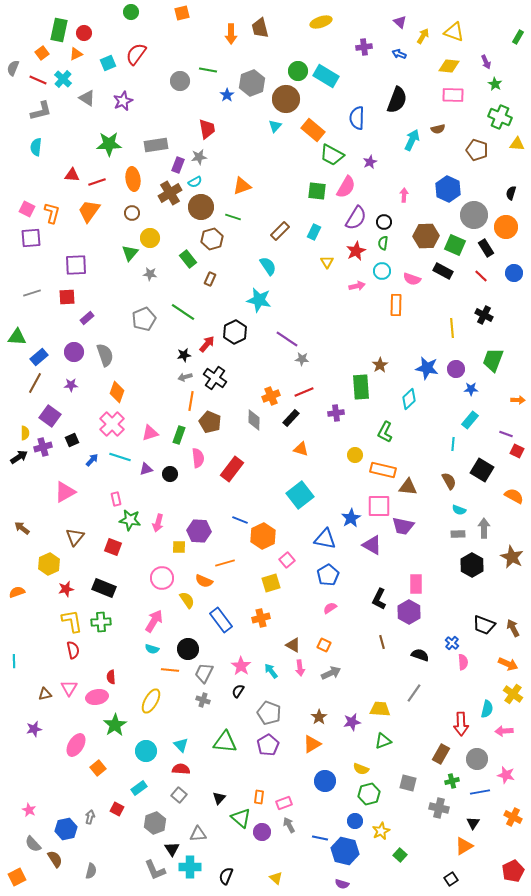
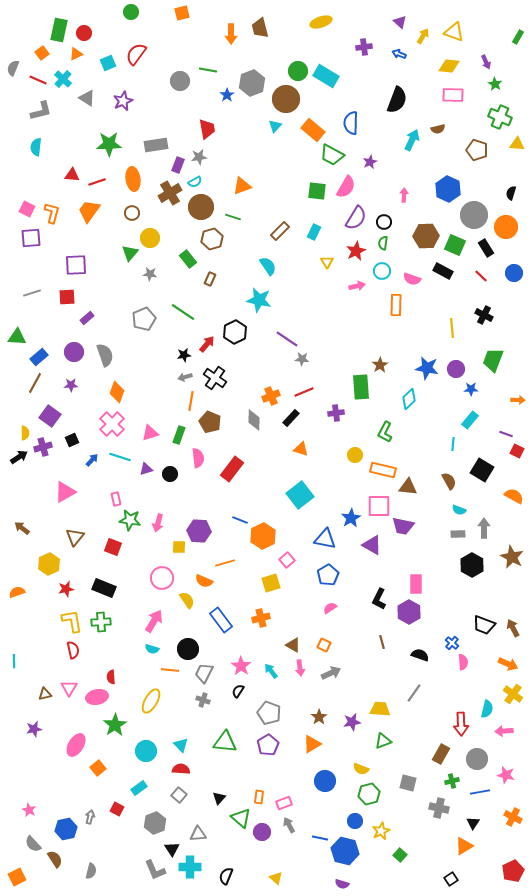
blue semicircle at (357, 118): moved 6 px left, 5 px down
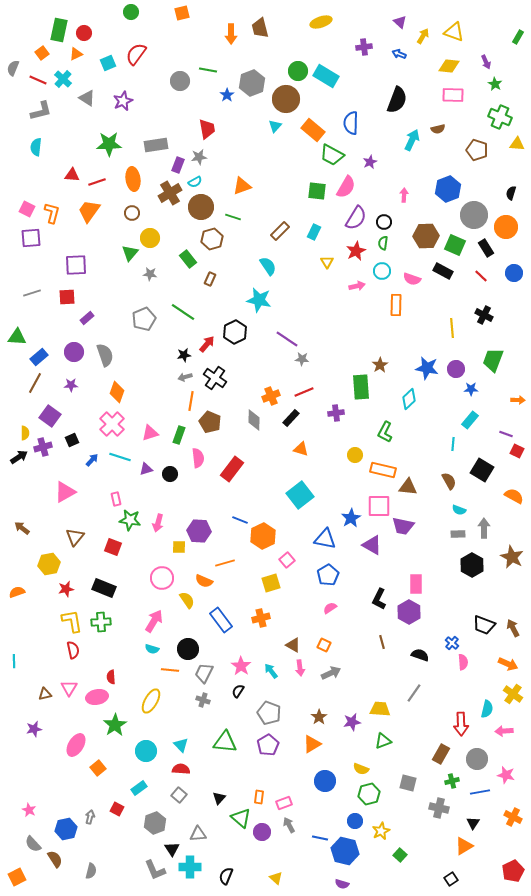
blue hexagon at (448, 189): rotated 15 degrees clockwise
yellow hexagon at (49, 564): rotated 15 degrees clockwise
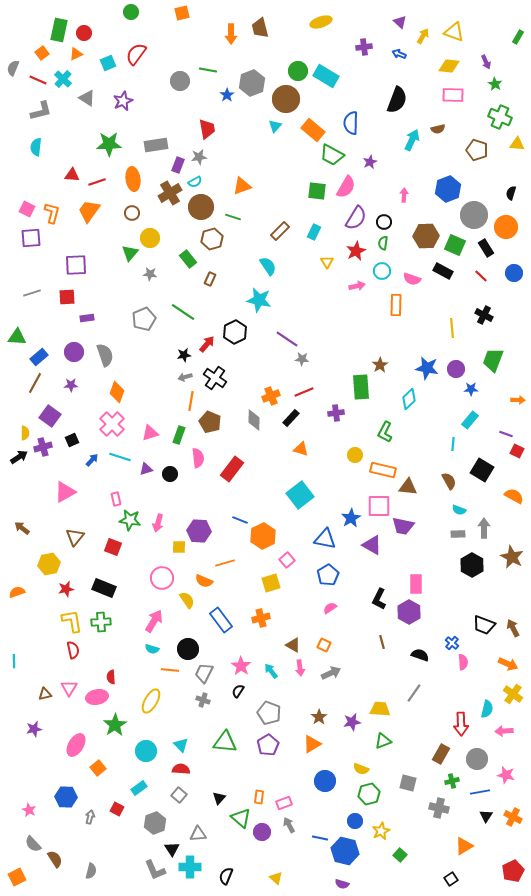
purple rectangle at (87, 318): rotated 32 degrees clockwise
black triangle at (473, 823): moved 13 px right, 7 px up
blue hexagon at (66, 829): moved 32 px up; rotated 15 degrees clockwise
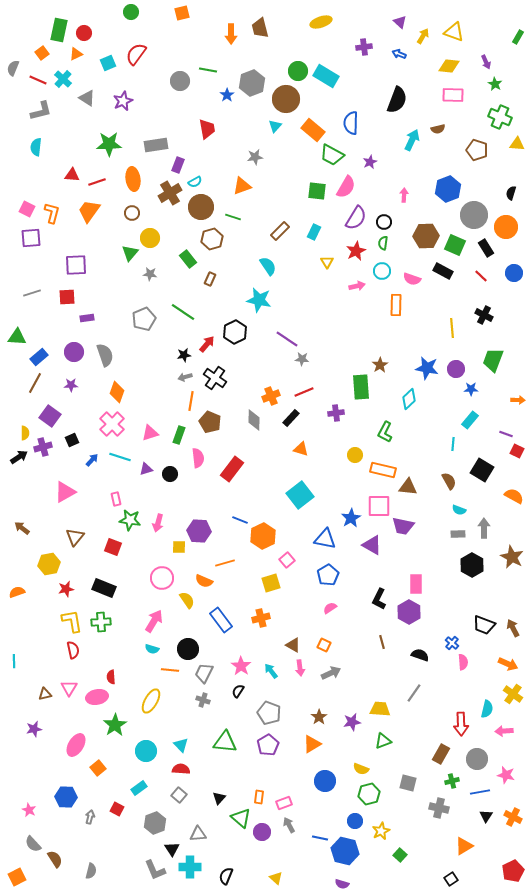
gray star at (199, 157): moved 56 px right
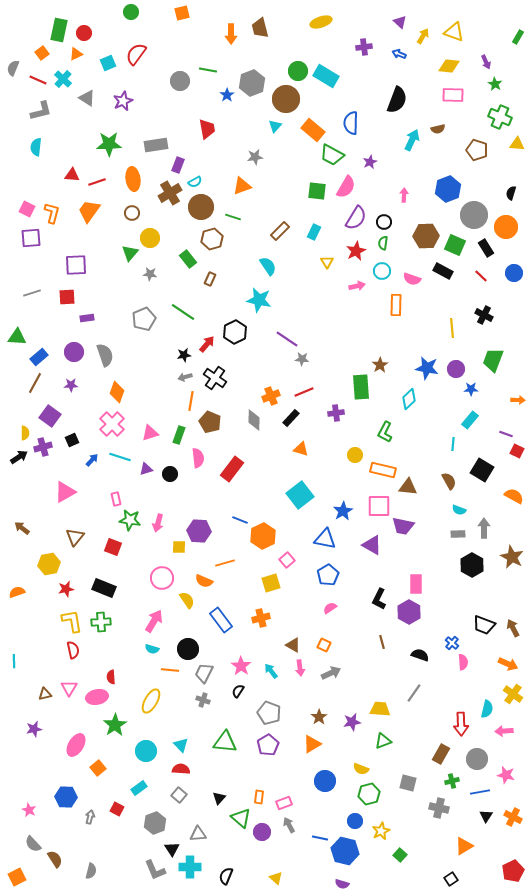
blue star at (351, 518): moved 8 px left, 7 px up
